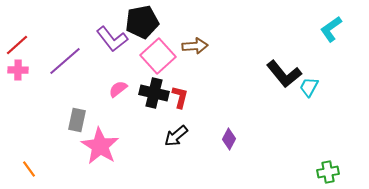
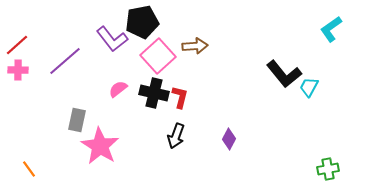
black arrow: rotated 30 degrees counterclockwise
green cross: moved 3 px up
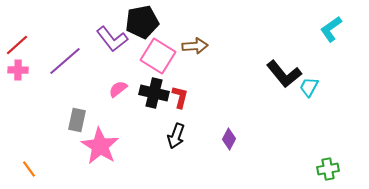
pink square: rotated 16 degrees counterclockwise
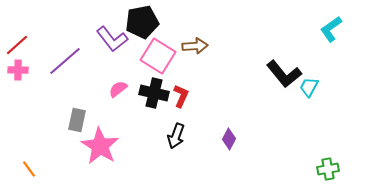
red L-shape: moved 1 px right, 1 px up; rotated 10 degrees clockwise
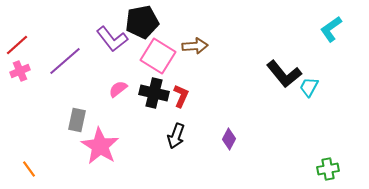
pink cross: moved 2 px right, 1 px down; rotated 24 degrees counterclockwise
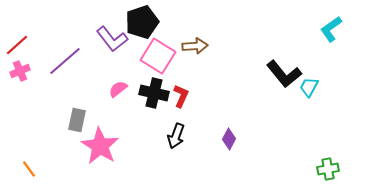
black pentagon: rotated 8 degrees counterclockwise
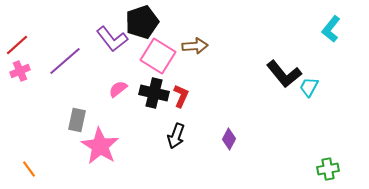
cyan L-shape: rotated 16 degrees counterclockwise
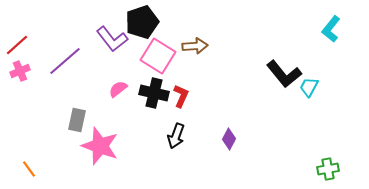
pink star: rotated 12 degrees counterclockwise
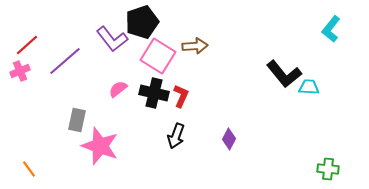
red line: moved 10 px right
cyan trapezoid: rotated 65 degrees clockwise
green cross: rotated 15 degrees clockwise
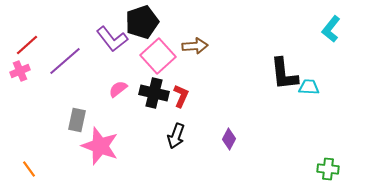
pink square: rotated 16 degrees clockwise
black L-shape: rotated 33 degrees clockwise
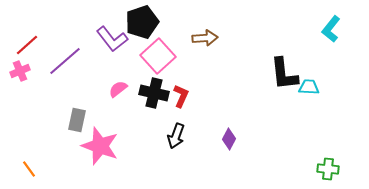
brown arrow: moved 10 px right, 8 px up
